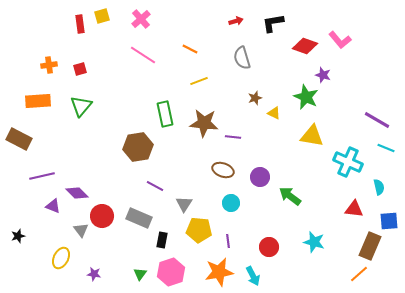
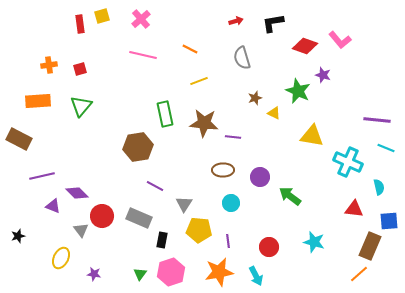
pink line at (143, 55): rotated 20 degrees counterclockwise
green star at (306, 97): moved 8 px left, 6 px up
purple line at (377, 120): rotated 24 degrees counterclockwise
brown ellipse at (223, 170): rotated 20 degrees counterclockwise
cyan arrow at (253, 276): moved 3 px right
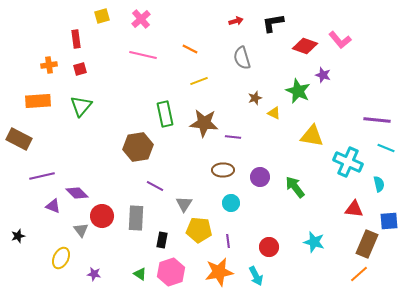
red rectangle at (80, 24): moved 4 px left, 15 px down
cyan semicircle at (379, 187): moved 3 px up
green arrow at (290, 196): moved 5 px right, 9 px up; rotated 15 degrees clockwise
gray rectangle at (139, 218): moved 3 px left; rotated 70 degrees clockwise
brown rectangle at (370, 246): moved 3 px left, 2 px up
green triangle at (140, 274): rotated 32 degrees counterclockwise
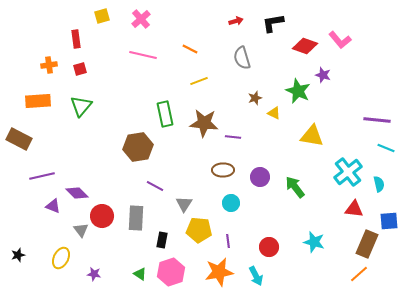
cyan cross at (348, 162): moved 10 px down; rotated 28 degrees clockwise
black star at (18, 236): moved 19 px down
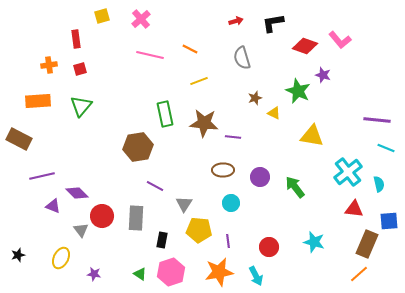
pink line at (143, 55): moved 7 px right
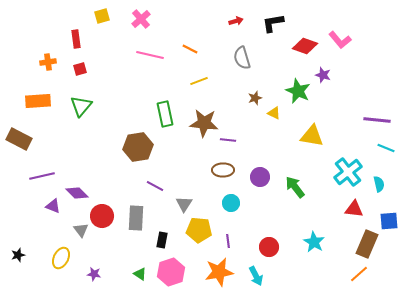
orange cross at (49, 65): moved 1 px left, 3 px up
purple line at (233, 137): moved 5 px left, 3 px down
cyan star at (314, 242): rotated 15 degrees clockwise
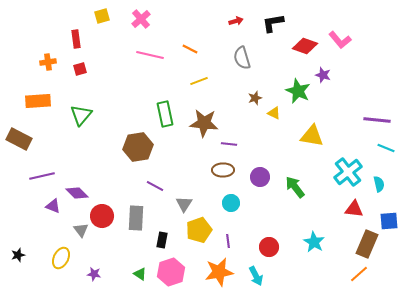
green triangle at (81, 106): moved 9 px down
purple line at (228, 140): moved 1 px right, 4 px down
yellow pentagon at (199, 230): rotated 25 degrees counterclockwise
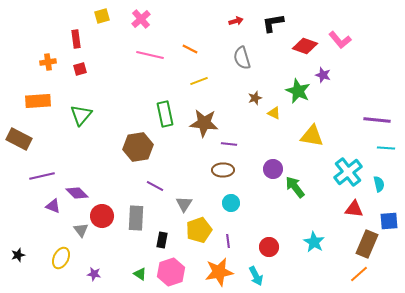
cyan line at (386, 148): rotated 18 degrees counterclockwise
purple circle at (260, 177): moved 13 px right, 8 px up
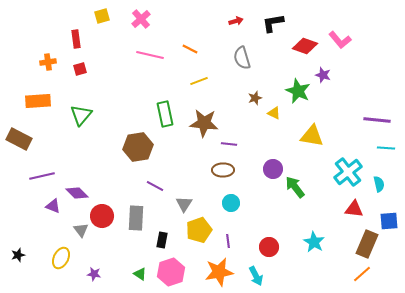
orange line at (359, 274): moved 3 px right
